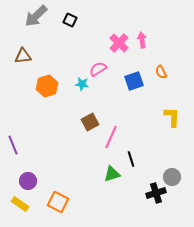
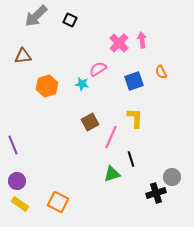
yellow L-shape: moved 37 px left, 1 px down
purple circle: moved 11 px left
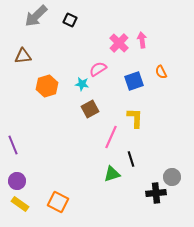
brown square: moved 13 px up
black cross: rotated 12 degrees clockwise
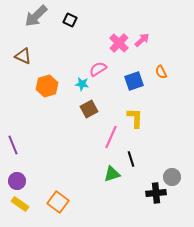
pink arrow: rotated 56 degrees clockwise
brown triangle: rotated 30 degrees clockwise
brown square: moved 1 px left
orange square: rotated 10 degrees clockwise
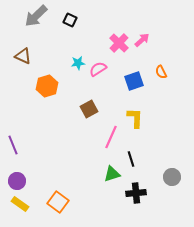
cyan star: moved 4 px left, 21 px up; rotated 16 degrees counterclockwise
black cross: moved 20 px left
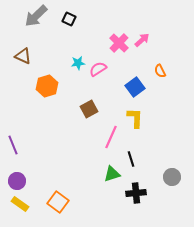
black square: moved 1 px left, 1 px up
orange semicircle: moved 1 px left, 1 px up
blue square: moved 1 px right, 6 px down; rotated 18 degrees counterclockwise
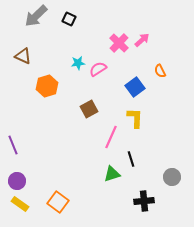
black cross: moved 8 px right, 8 px down
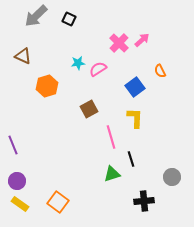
pink line: rotated 40 degrees counterclockwise
